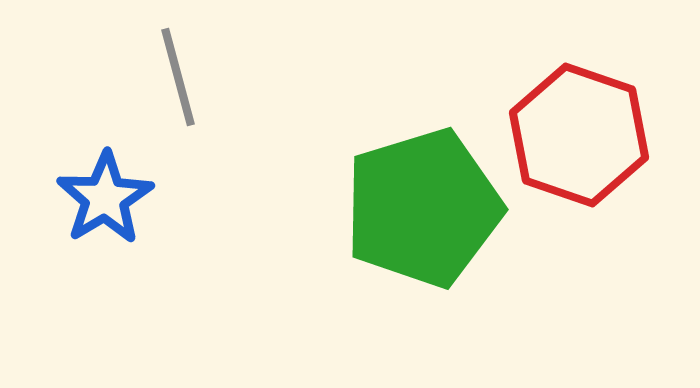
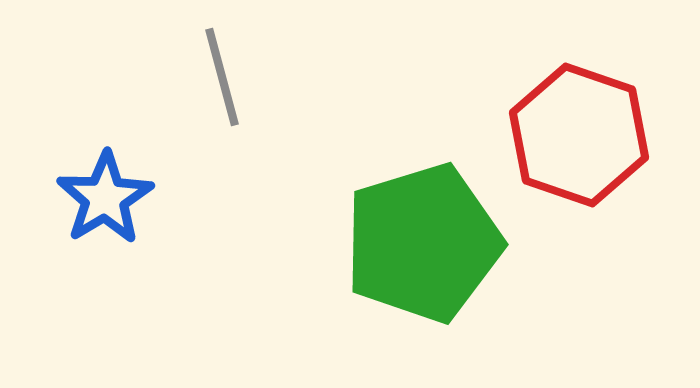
gray line: moved 44 px right
green pentagon: moved 35 px down
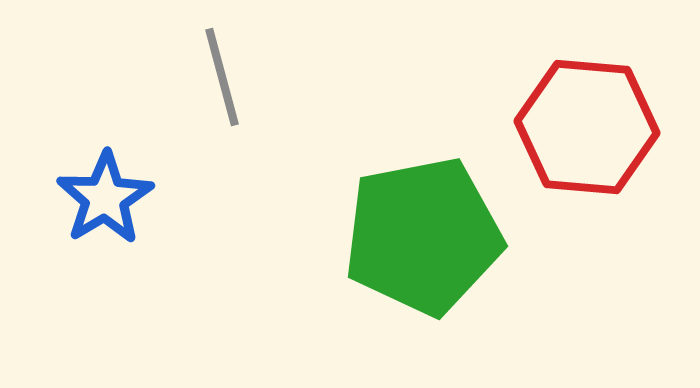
red hexagon: moved 8 px right, 8 px up; rotated 14 degrees counterclockwise
green pentagon: moved 7 px up; rotated 6 degrees clockwise
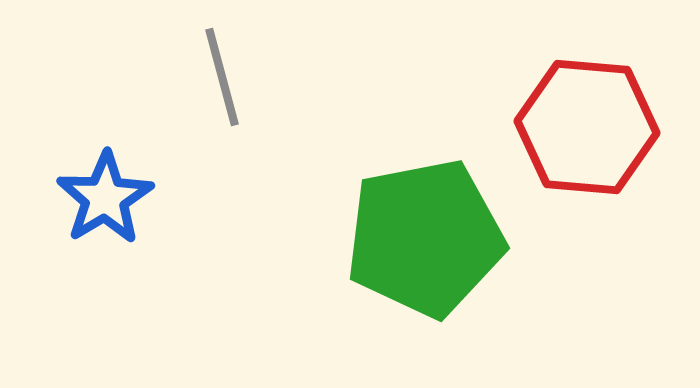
green pentagon: moved 2 px right, 2 px down
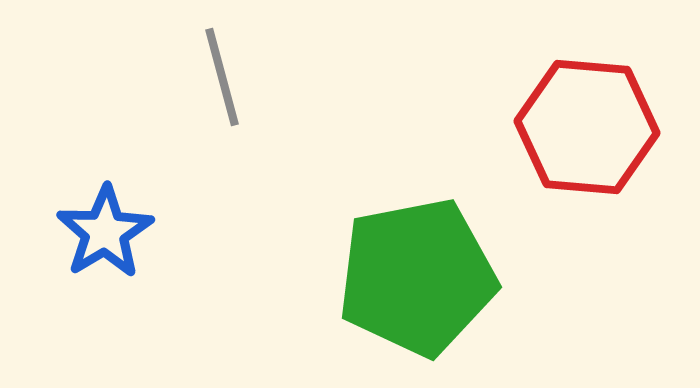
blue star: moved 34 px down
green pentagon: moved 8 px left, 39 px down
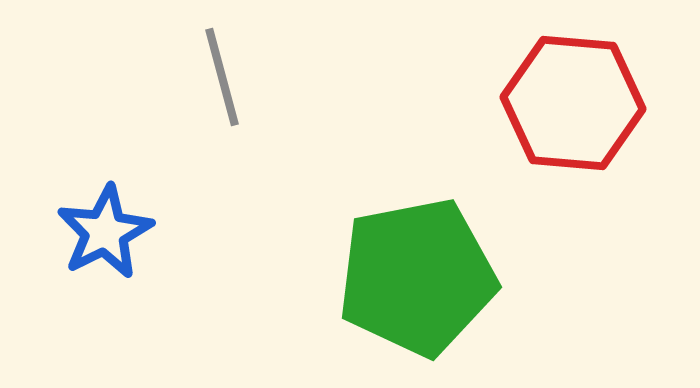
red hexagon: moved 14 px left, 24 px up
blue star: rotated 4 degrees clockwise
